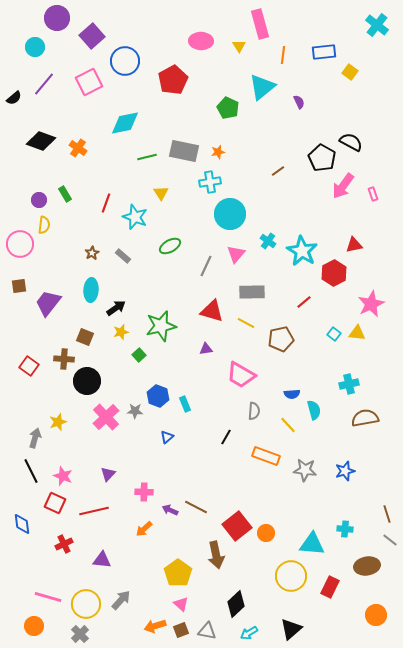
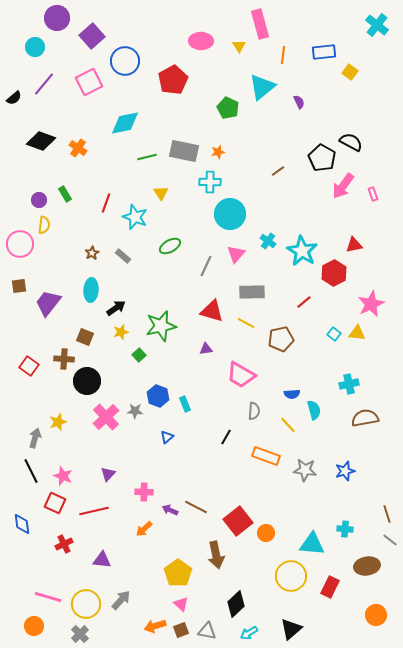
cyan cross at (210, 182): rotated 10 degrees clockwise
red square at (237, 526): moved 1 px right, 5 px up
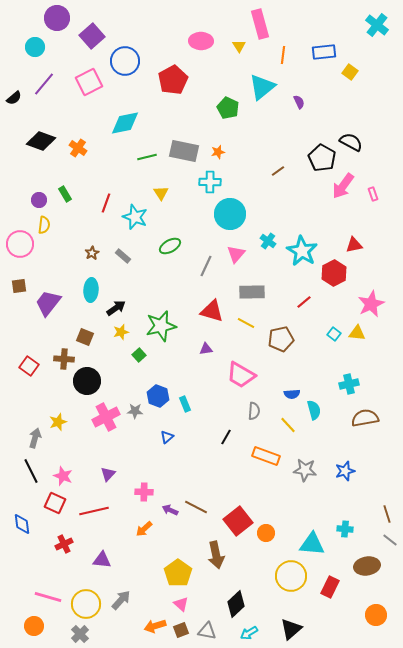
pink cross at (106, 417): rotated 16 degrees clockwise
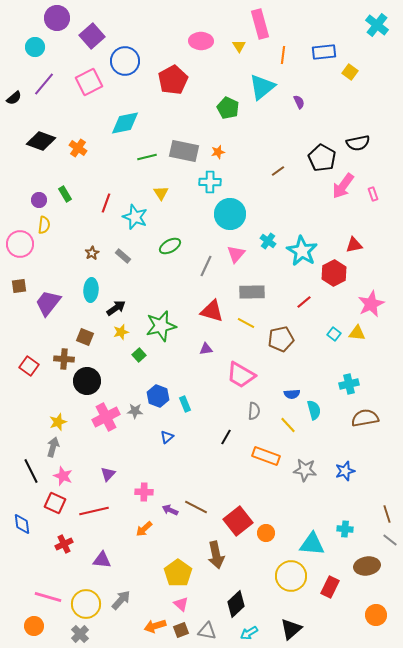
black semicircle at (351, 142): moved 7 px right, 1 px down; rotated 140 degrees clockwise
gray arrow at (35, 438): moved 18 px right, 9 px down
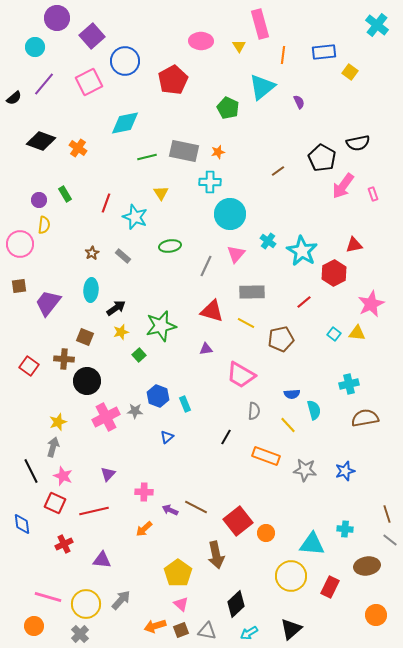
green ellipse at (170, 246): rotated 20 degrees clockwise
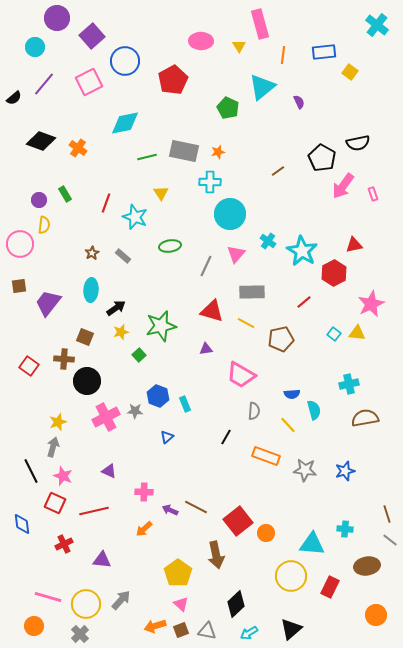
purple triangle at (108, 474): moved 1 px right, 3 px up; rotated 49 degrees counterclockwise
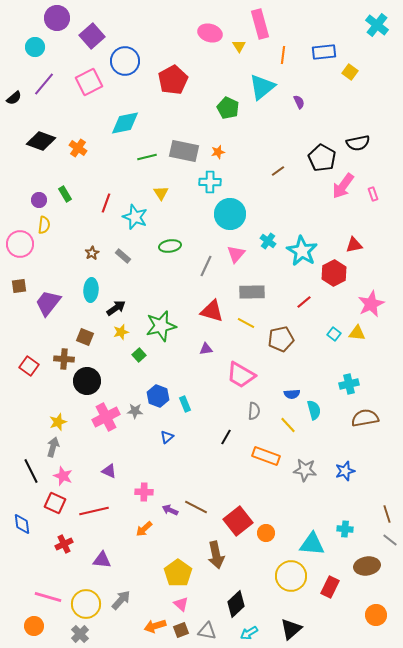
pink ellipse at (201, 41): moved 9 px right, 8 px up; rotated 15 degrees clockwise
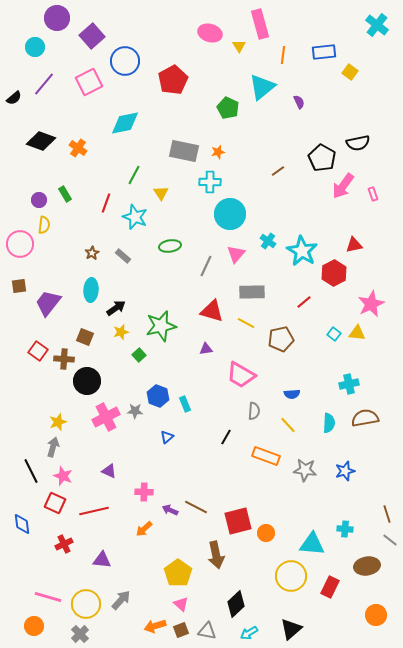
green line at (147, 157): moved 13 px left, 18 px down; rotated 48 degrees counterclockwise
red square at (29, 366): moved 9 px right, 15 px up
cyan semicircle at (314, 410): moved 15 px right, 13 px down; rotated 18 degrees clockwise
red square at (238, 521): rotated 24 degrees clockwise
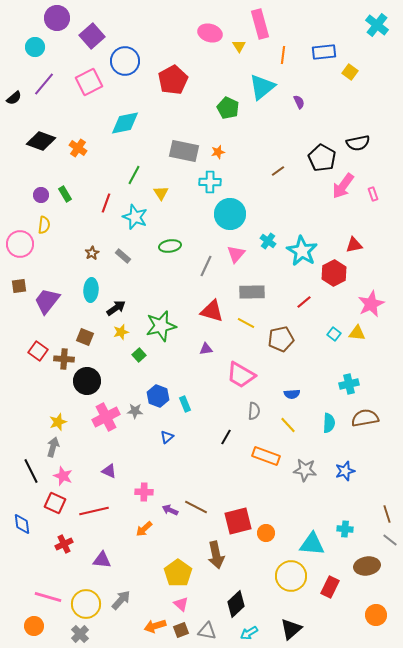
purple circle at (39, 200): moved 2 px right, 5 px up
purple trapezoid at (48, 303): moved 1 px left, 2 px up
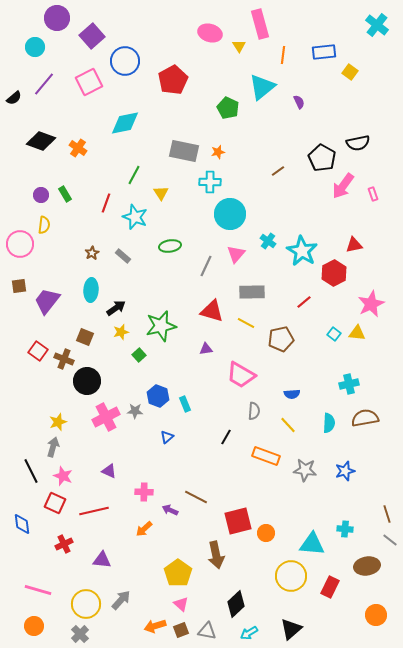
brown cross at (64, 359): rotated 18 degrees clockwise
brown line at (196, 507): moved 10 px up
pink line at (48, 597): moved 10 px left, 7 px up
